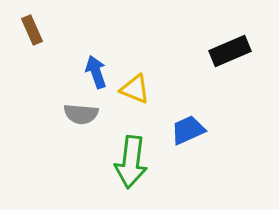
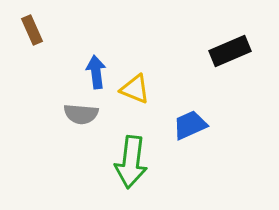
blue arrow: rotated 12 degrees clockwise
blue trapezoid: moved 2 px right, 5 px up
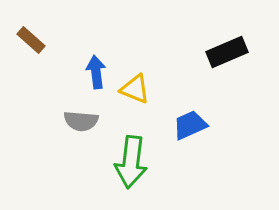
brown rectangle: moved 1 px left, 10 px down; rotated 24 degrees counterclockwise
black rectangle: moved 3 px left, 1 px down
gray semicircle: moved 7 px down
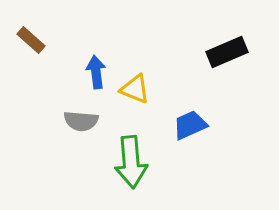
green arrow: rotated 12 degrees counterclockwise
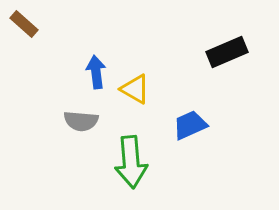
brown rectangle: moved 7 px left, 16 px up
yellow triangle: rotated 8 degrees clockwise
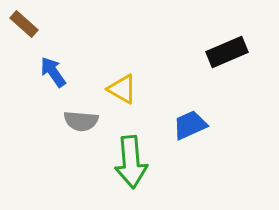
blue arrow: moved 43 px left; rotated 28 degrees counterclockwise
yellow triangle: moved 13 px left
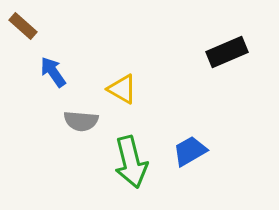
brown rectangle: moved 1 px left, 2 px down
blue trapezoid: moved 26 px down; rotated 6 degrees counterclockwise
green arrow: rotated 9 degrees counterclockwise
